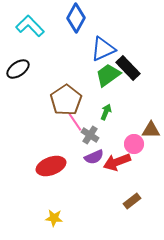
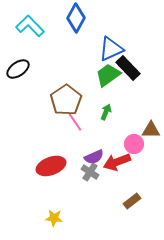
blue triangle: moved 8 px right
gray cross: moved 37 px down
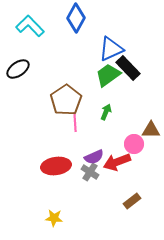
pink line: rotated 30 degrees clockwise
red ellipse: moved 5 px right; rotated 12 degrees clockwise
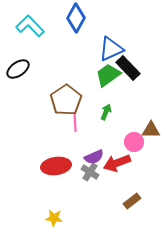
pink circle: moved 2 px up
red arrow: moved 1 px down
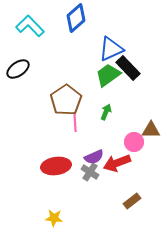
blue diamond: rotated 20 degrees clockwise
